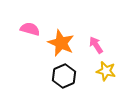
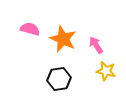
orange star: moved 2 px right, 4 px up
black hexagon: moved 5 px left, 3 px down; rotated 15 degrees clockwise
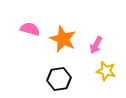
pink arrow: rotated 120 degrees counterclockwise
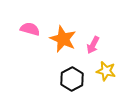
pink arrow: moved 3 px left
black hexagon: moved 13 px right; rotated 20 degrees counterclockwise
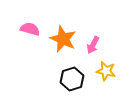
black hexagon: rotated 10 degrees clockwise
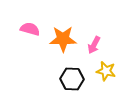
orange star: rotated 24 degrees counterclockwise
pink arrow: moved 1 px right
black hexagon: rotated 20 degrees clockwise
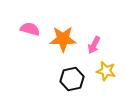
black hexagon: rotated 15 degrees counterclockwise
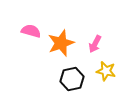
pink semicircle: moved 1 px right, 2 px down
orange star: moved 2 px left, 4 px down; rotated 20 degrees counterclockwise
pink arrow: moved 1 px right, 1 px up
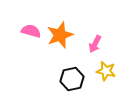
orange star: moved 1 px left, 8 px up
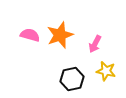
pink semicircle: moved 1 px left, 4 px down
